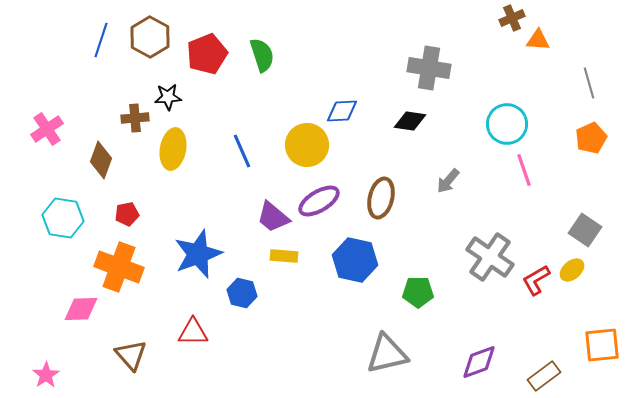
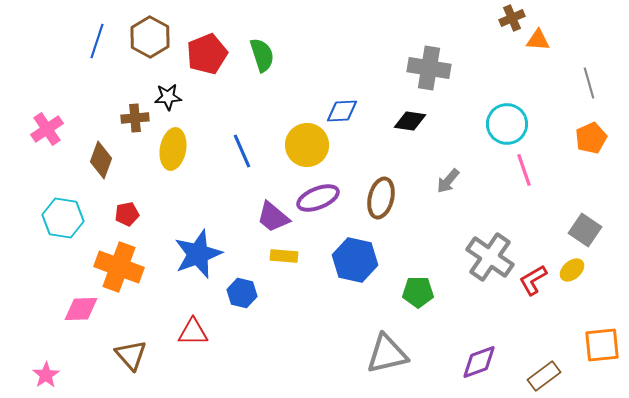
blue line at (101, 40): moved 4 px left, 1 px down
purple ellipse at (319, 201): moved 1 px left, 3 px up; rotated 9 degrees clockwise
red L-shape at (536, 280): moved 3 px left
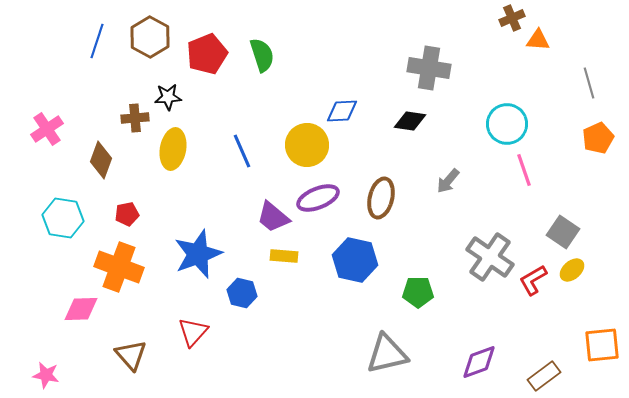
orange pentagon at (591, 138): moved 7 px right
gray square at (585, 230): moved 22 px left, 2 px down
red triangle at (193, 332): rotated 48 degrees counterclockwise
pink star at (46, 375): rotated 28 degrees counterclockwise
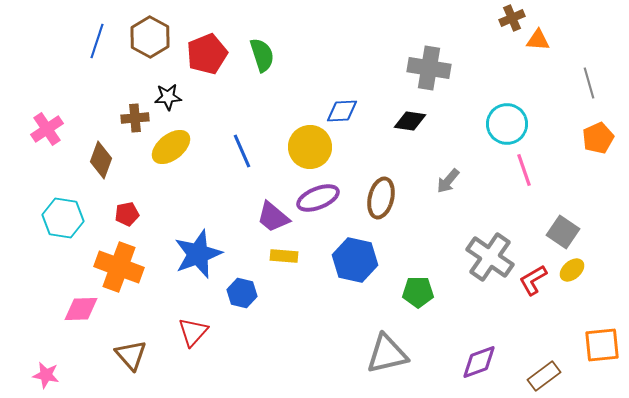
yellow circle at (307, 145): moved 3 px right, 2 px down
yellow ellipse at (173, 149): moved 2 px left, 2 px up; rotated 42 degrees clockwise
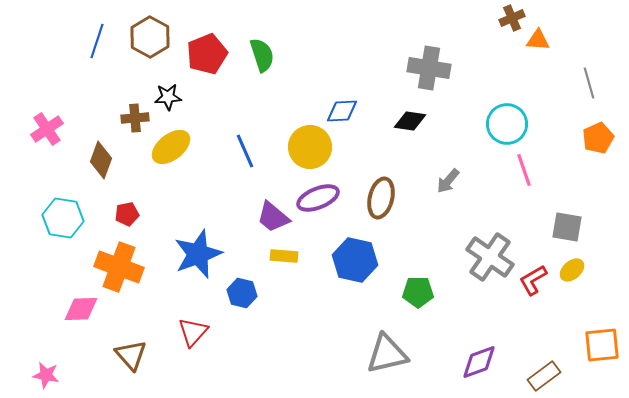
blue line at (242, 151): moved 3 px right
gray square at (563, 232): moved 4 px right, 5 px up; rotated 24 degrees counterclockwise
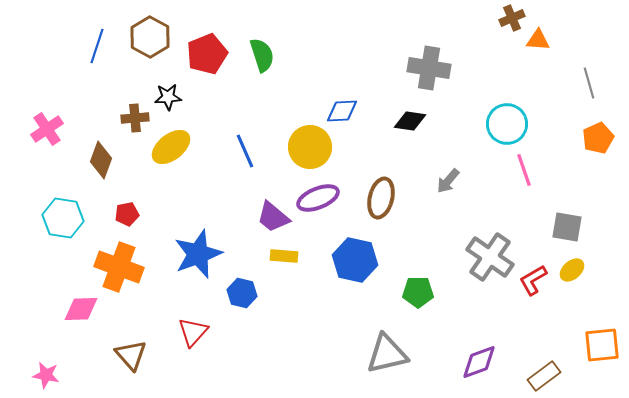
blue line at (97, 41): moved 5 px down
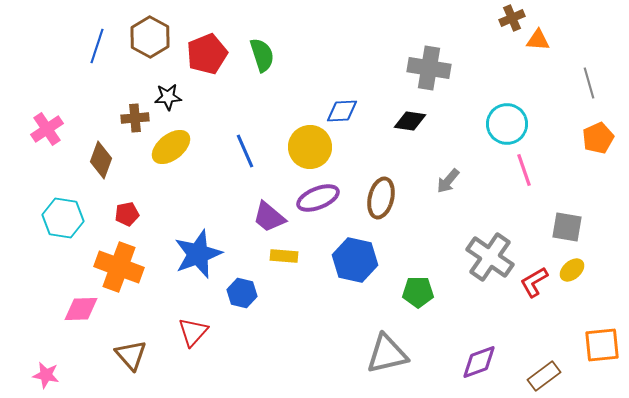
purple trapezoid at (273, 217): moved 4 px left
red L-shape at (533, 280): moved 1 px right, 2 px down
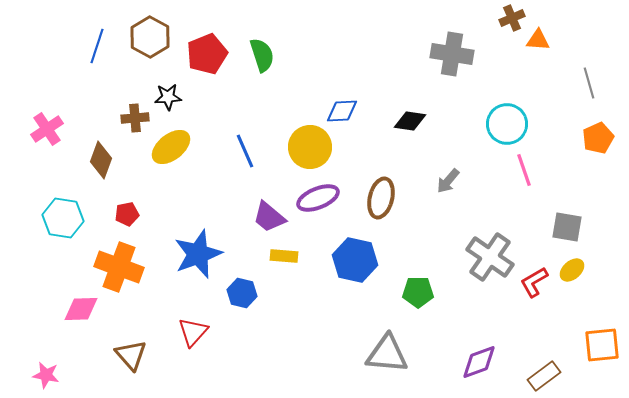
gray cross at (429, 68): moved 23 px right, 14 px up
gray triangle at (387, 354): rotated 18 degrees clockwise
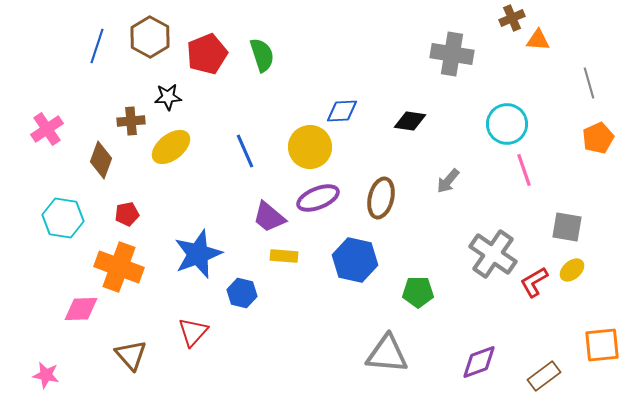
brown cross at (135, 118): moved 4 px left, 3 px down
gray cross at (490, 257): moved 3 px right, 3 px up
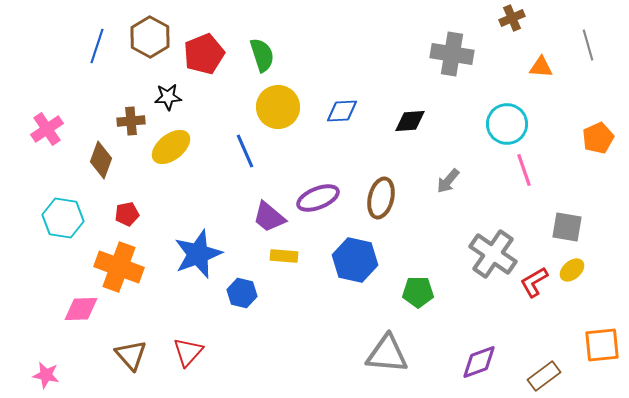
orange triangle at (538, 40): moved 3 px right, 27 px down
red pentagon at (207, 54): moved 3 px left
gray line at (589, 83): moved 1 px left, 38 px up
black diamond at (410, 121): rotated 12 degrees counterclockwise
yellow circle at (310, 147): moved 32 px left, 40 px up
red triangle at (193, 332): moved 5 px left, 20 px down
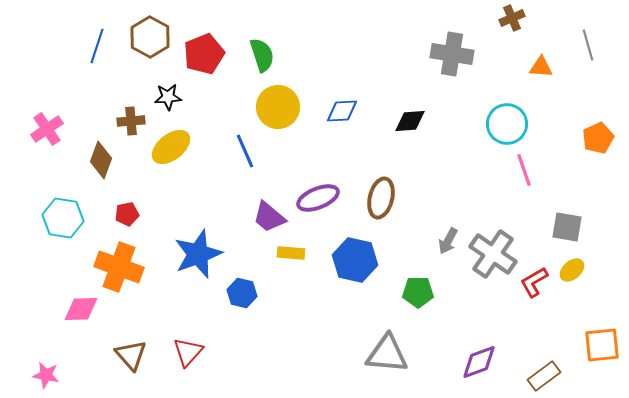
gray arrow at (448, 181): moved 60 px down; rotated 12 degrees counterclockwise
yellow rectangle at (284, 256): moved 7 px right, 3 px up
